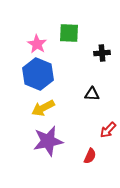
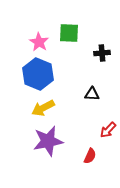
pink star: moved 2 px right, 2 px up
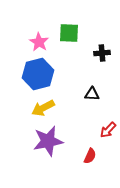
blue hexagon: rotated 24 degrees clockwise
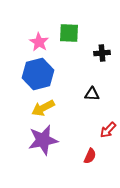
purple star: moved 5 px left, 1 px up
